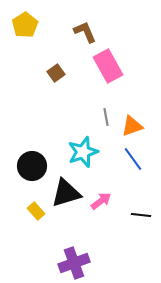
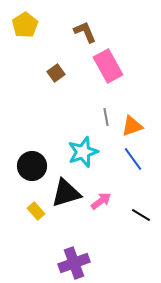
black line: rotated 24 degrees clockwise
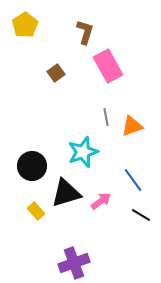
brown L-shape: rotated 40 degrees clockwise
blue line: moved 21 px down
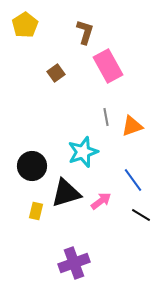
yellow rectangle: rotated 54 degrees clockwise
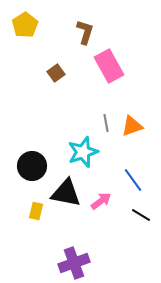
pink rectangle: moved 1 px right
gray line: moved 6 px down
black triangle: rotated 28 degrees clockwise
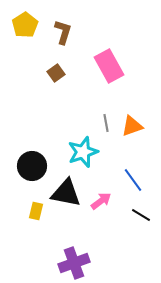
brown L-shape: moved 22 px left
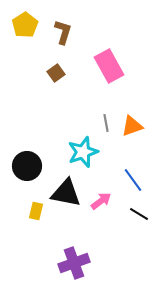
black circle: moved 5 px left
black line: moved 2 px left, 1 px up
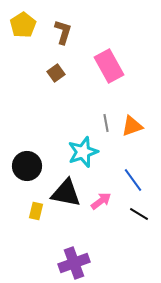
yellow pentagon: moved 2 px left
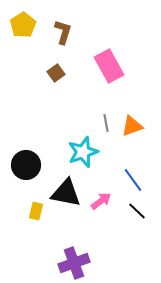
black circle: moved 1 px left, 1 px up
black line: moved 2 px left, 3 px up; rotated 12 degrees clockwise
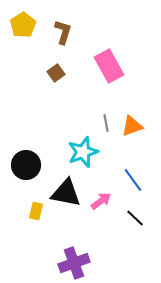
black line: moved 2 px left, 7 px down
